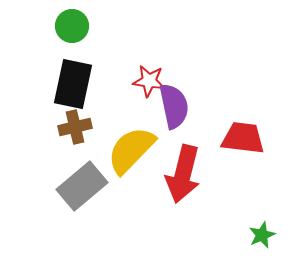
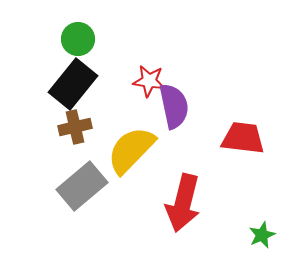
green circle: moved 6 px right, 13 px down
black rectangle: rotated 27 degrees clockwise
red arrow: moved 29 px down
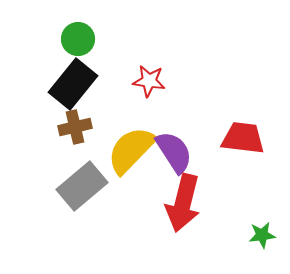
purple semicircle: moved 46 px down; rotated 21 degrees counterclockwise
green star: rotated 16 degrees clockwise
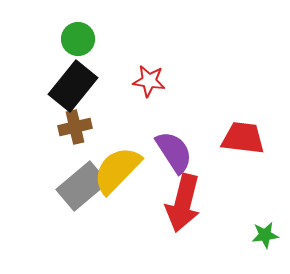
black rectangle: moved 2 px down
yellow semicircle: moved 14 px left, 20 px down
green star: moved 3 px right
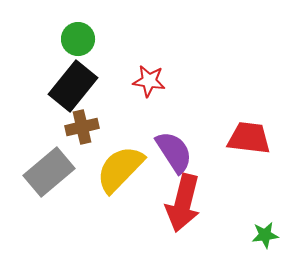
brown cross: moved 7 px right
red trapezoid: moved 6 px right
yellow semicircle: moved 3 px right, 1 px up
gray rectangle: moved 33 px left, 14 px up
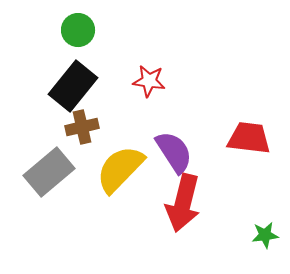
green circle: moved 9 px up
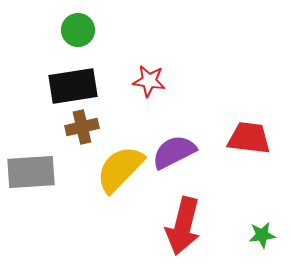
black rectangle: rotated 42 degrees clockwise
purple semicircle: rotated 84 degrees counterclockwise
gray rectangle: moved 18 px left; rotated 36 degrees clockwise
red arrow: moved 23 px down
green star: moved 3 px left
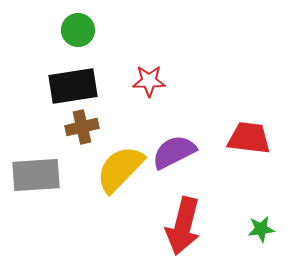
red star: rotated 8 degrees counterclockwise
gray rectangle: moved 5 px right, 3 px down
green star: moved 1 px left, 6 px up
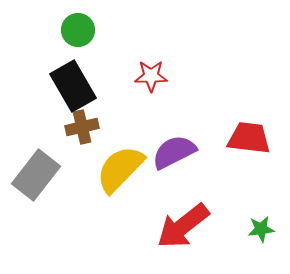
red star: moved 2 px right, 5 px up
black rectangle: rotated 69 degrees clockwise
gray rectangle: rotated 48 degrees counterclockwise
red arrow: rotated 38 degrees clockwise
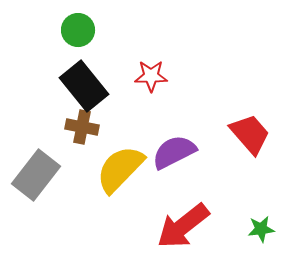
black rectangle: moved 11 px right; rotated 9 degrees counterclockwise
brown cross: rotated 24 degrees clockwise
red trapezoid: moved 1 px right, 4 px up; rotated 42 degrees clockwise
